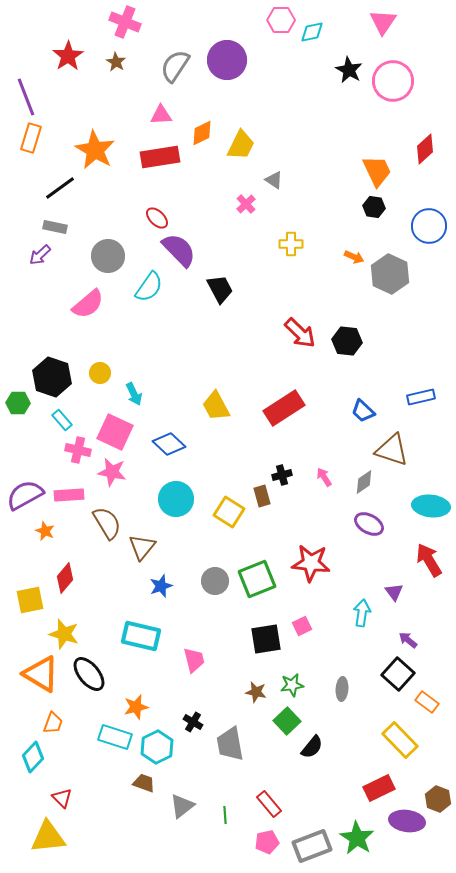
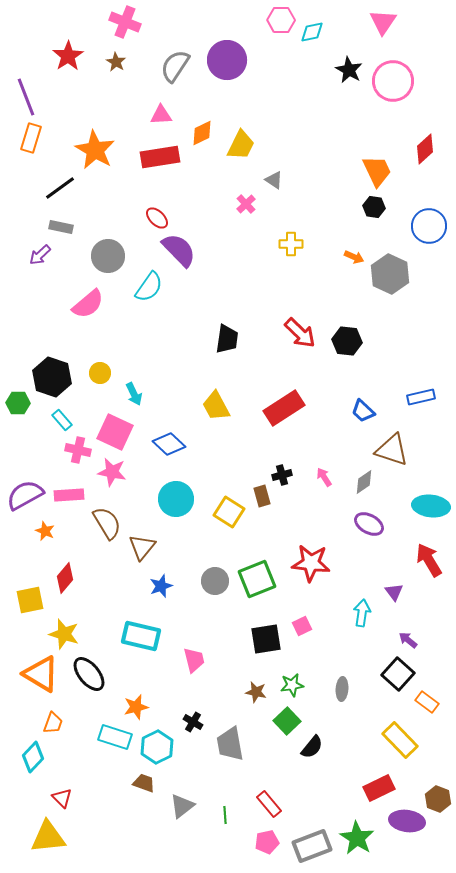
gray rectangle at (55, 227): moved 6 px right
black trapezoid at (220, 289): moved 7 px right, 50 px down; rotated 36 degrees clockwise
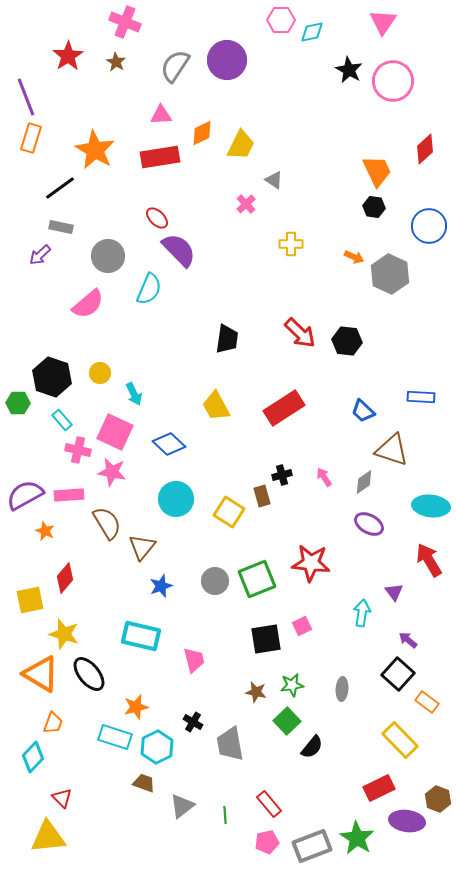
cyan semicircle at (149, 287): moved 2 px down; rotated 12 degrees counterclockwise
blue rectangle at (421, 397): rotated 16 degrees clockwise
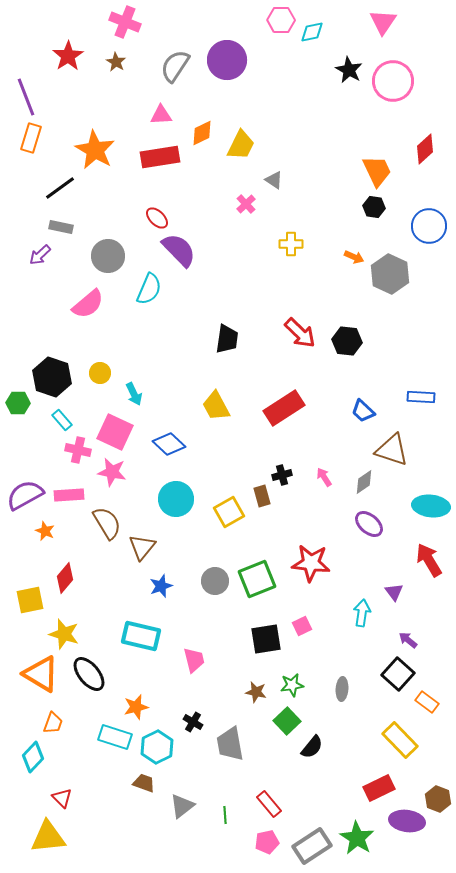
yellow square at (229, 512): rotated 28 degrees clockwise
purple ellipse at (369, 524): rotated 12 degrees clockwise
gray rectangle at (312, 846): rotated 12 degrees counterclockwise
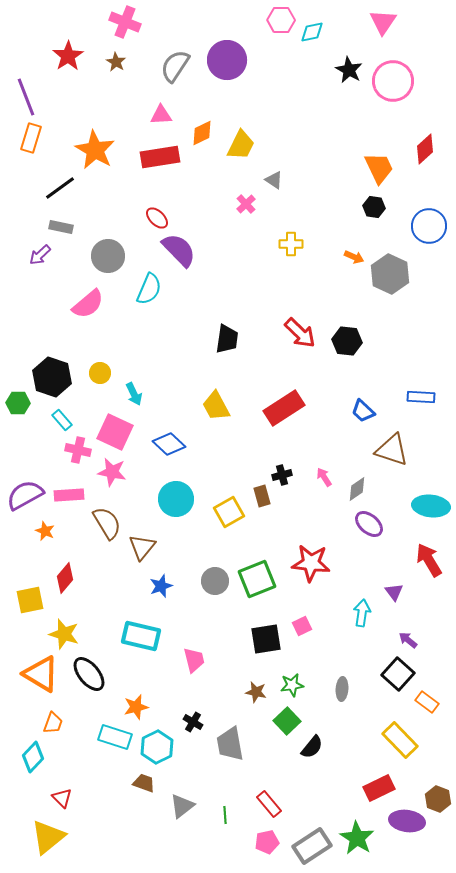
orange trapezoid at (377, 171): moved 2 px right, 3 px up
gray diamond at (364, 482): moved 7 px left, 7 px down
yellow triangle at (48, 837): rotated 33 degrees counterclockwise
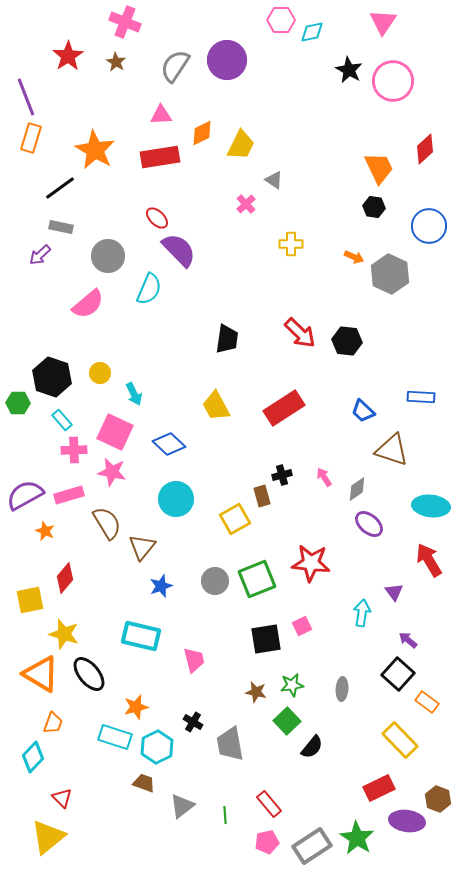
pink cross at (78, 450): moved 4 px left; rotated 15 degrees counterclockwise
pink rectangle at (69, 495): rotated 12 degrees counterclockwise
yellow square at (229, 512): moved 6 px right, 7 px down
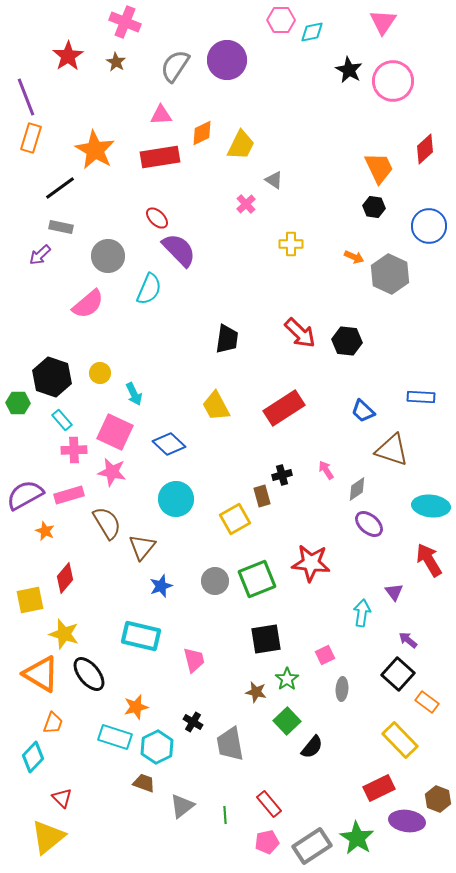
pink arrow at (324, 477): moved 2 px right, 7 px up
pink square at (302, 626): moved 23 px right, 29 px down
green star at (292, 685): moved 5 px left, 6 px up; rotated 25 degrees counterclockwise
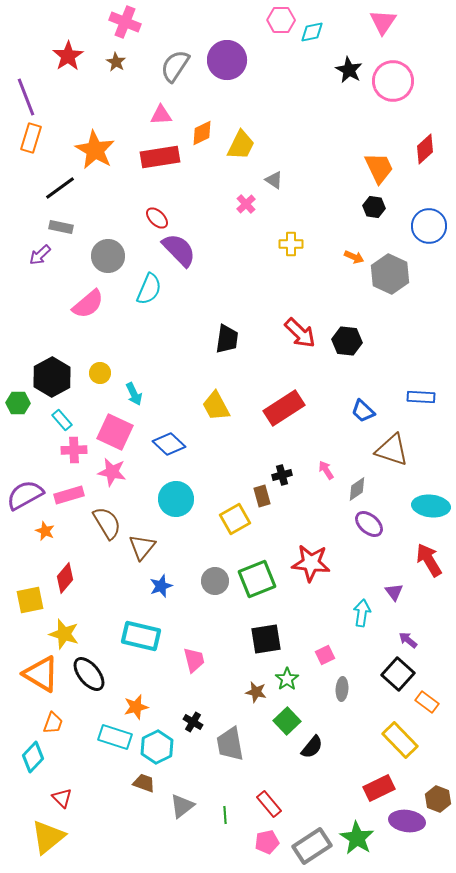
black hexagon at (52, 377): rotated 12 degrees clockwise
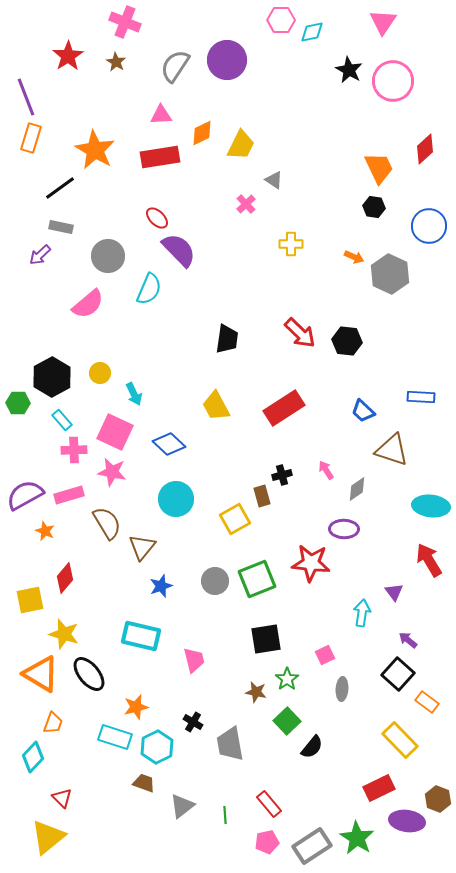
purple ellipse at (369, 524): moved 25 px left, 5 px down; rotated 40 degrees counterclockwise
